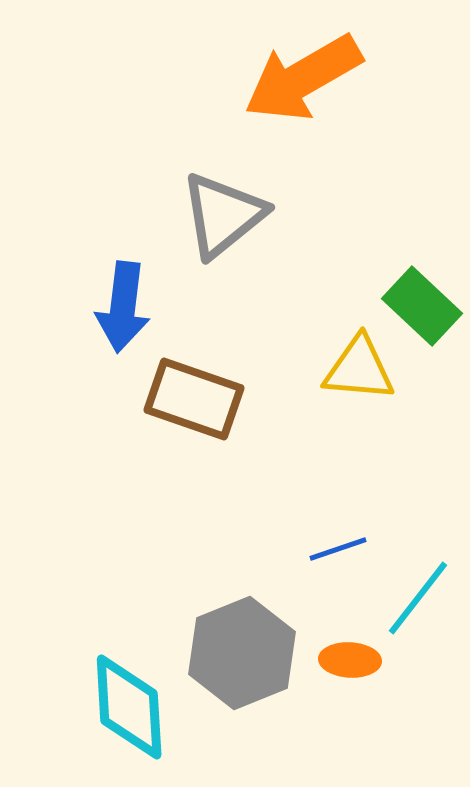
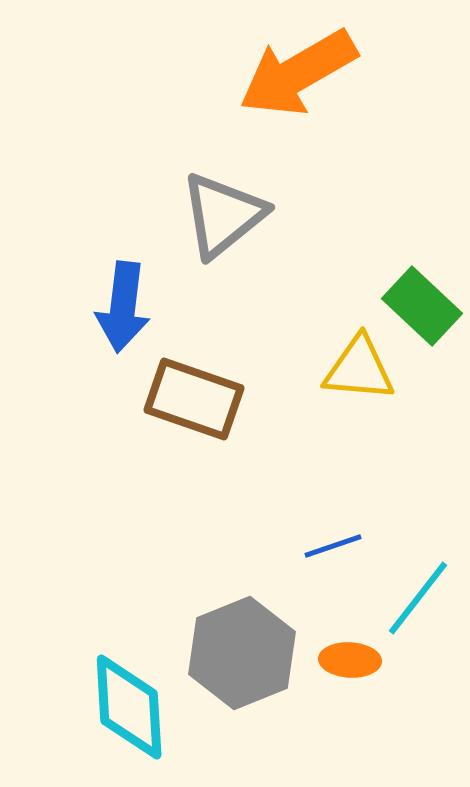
orange arrow: moved 5 px left, 5 px up
blue line: moved 5 px left, 3 px up
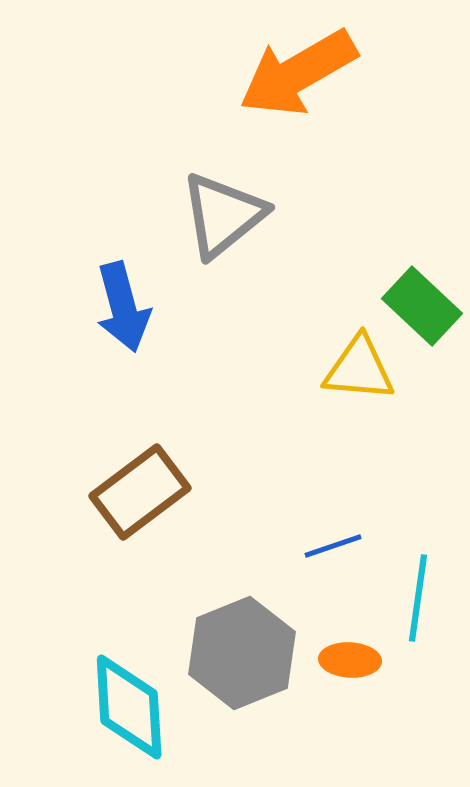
blue arrow: rotated 22 degrees counterclockwise
brown rectangle: moved 54 px left, 93 px down; rotated 56 degrees counterclockwise
cyan line: rotated 30 degrees counterclockwise
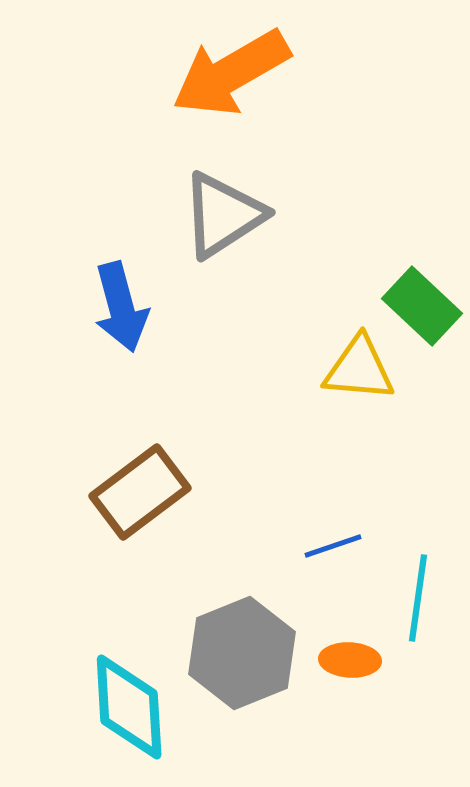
orange arrow: moved 67 px left
gray triangle: rotated 6 degrees clockwise
blue arrow: moved 2 px left
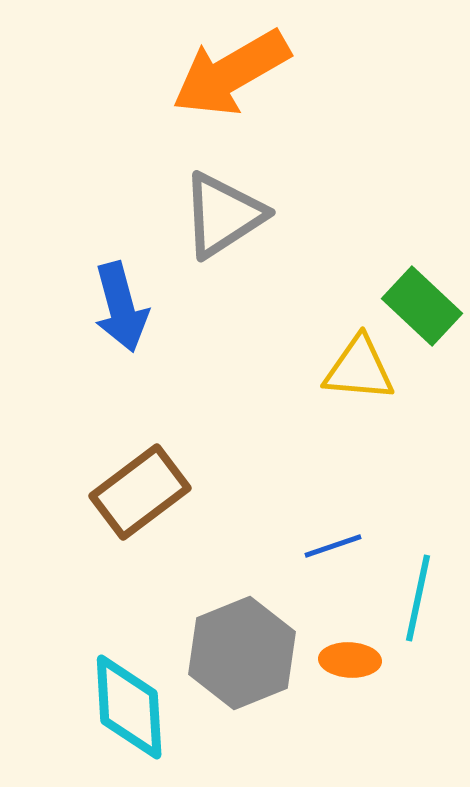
cyan line: rotated 4 degrees clockwise
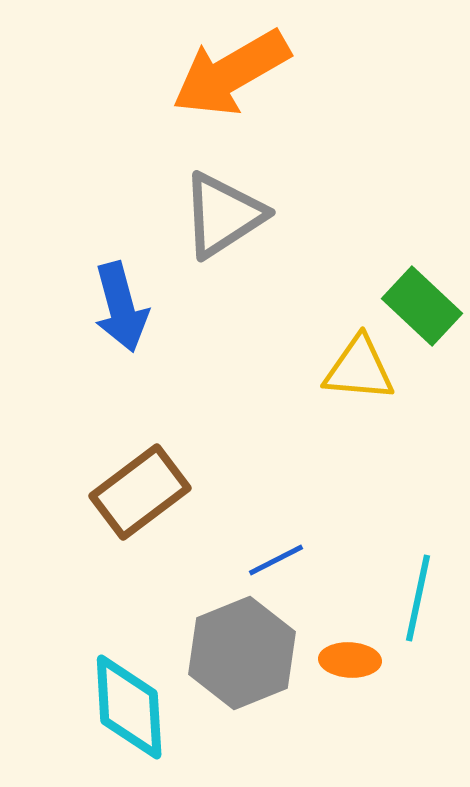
blue line: moved 57 px left, 14 px down; rotated 8 degrees counterclockwise
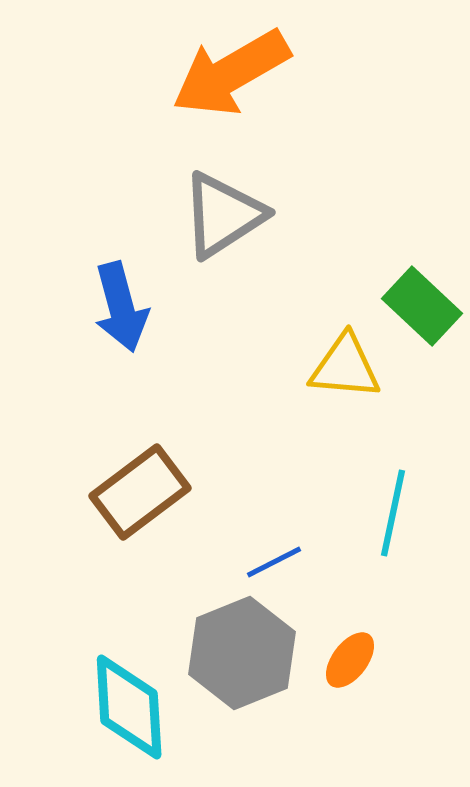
yellow triangle: moved 14 px left, 2 px up
blue line: moved 2 px left, 2 px down
cyan line: moved 25 px left, 85 px up
orange ellipse: rotated 56 degrees counterclockwise
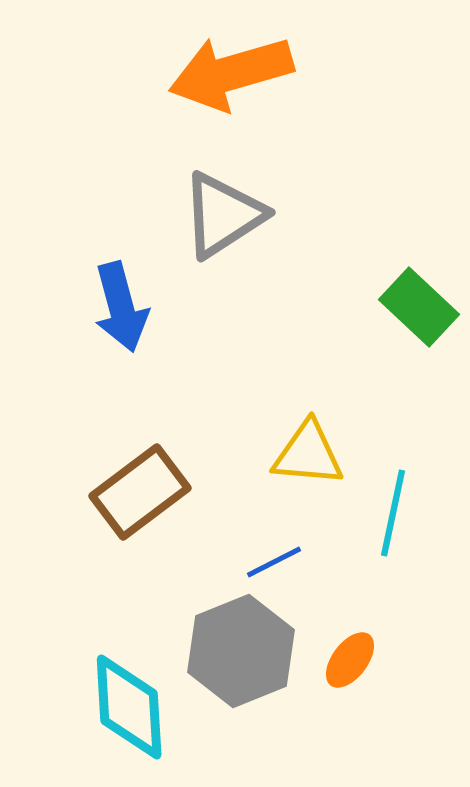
orange arrow: rotated 14 degrees clockwise
green rectangle: moved 3 px left, 1 px down
yellow triangle: moved 37 px left, 87 px down
gray hexagon: moved 1 px left, 2 px up
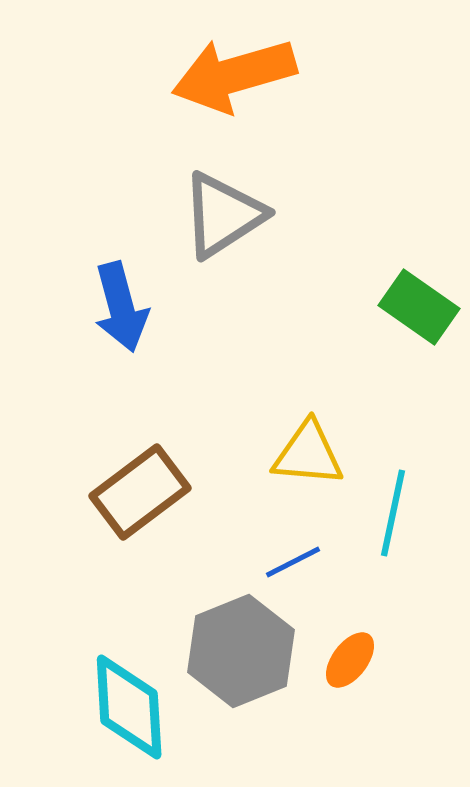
orange arrow: moved 3 px right, 2 px down
green rectangle: rotated 8 degrees counterclockwise
blue line: moved 19 px right
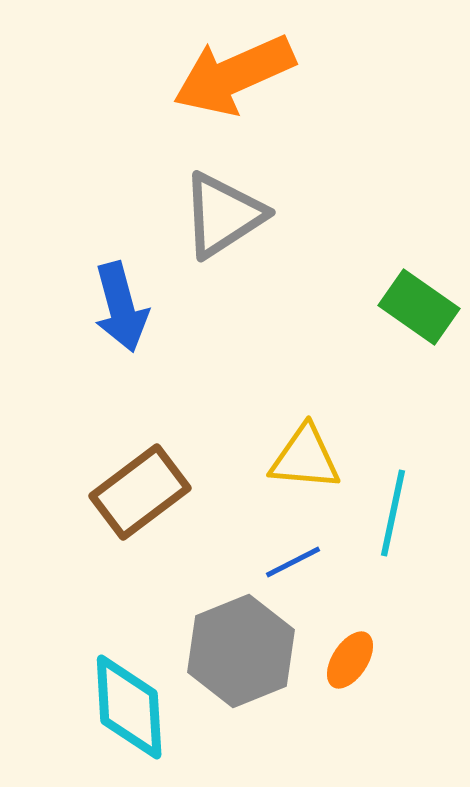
orange arrow: rotated 8 degrees counterclockwise
yellow triangle: moved 3 px left, 4 px down
orange ellipse: rotated 4 degrees counterclockwise
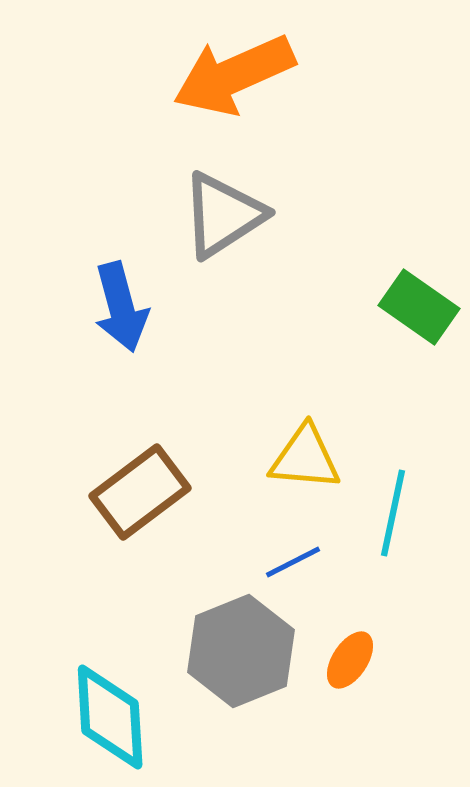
cyan diamond: moved 19 px left, 10 px down
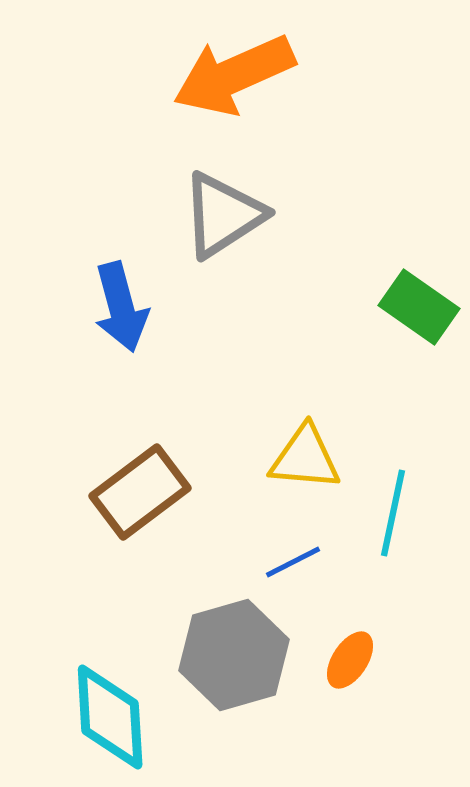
gray hexagon: moved 7 px left, 4 px down; rotated 6 degrees clockwise
